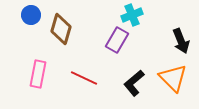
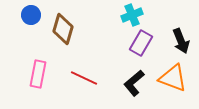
brown diamond: moved 2 px right
purple rectangle: moved 24 px right, 3 px down
orange triangle: rotated 24 degrees counterclockwise
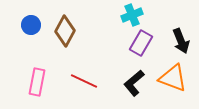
blue circle: moved 10 px down
brown diamond: moved 2 px right, 2 px down; rotated 12 degrees clockwise
pink rectangle: moved 1 px left, 8 px down
red line: moved 3 px down
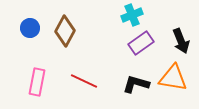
blue circle: moved 1 px left, 3 px down
purple rectangle: rotated 25 degrees clockwise
orange triangle: rotated 12 degrees counterclockwise
black L-shape: moved 2 px right, 1 px down; rotated 56 degrees clockwise
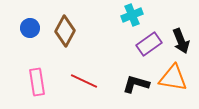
purple rectangle: moved 8 px right, 1 px down
pink rectangle: rotated 20 degrees counterclockwise
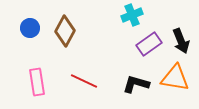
orange triangle: moved 2 px right
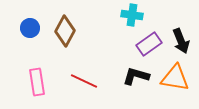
cyan cross: rotated 30 degrees clockwise
black L-shape: moved 8 px up
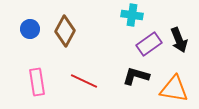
blue circle: moved 1 px down
black arrow: moved 2 px left, 1 px up
orange triangle: moved 1 px left, 11 px down
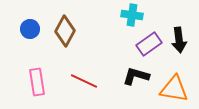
black arrow: rotated 15 degrees clockwise
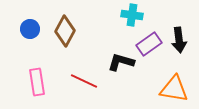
black L-shape: moved 15 px left, 14 px up
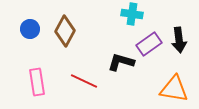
cyan cross: moved 1 px up
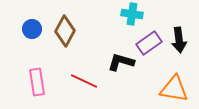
blue circle: moved 2 px right
purple rectangle: moved 1 px up
